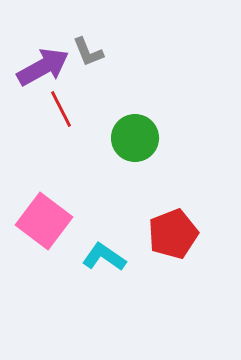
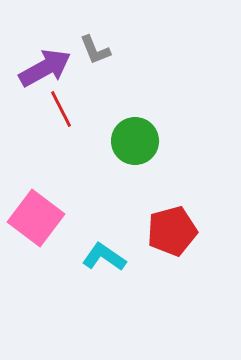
gray L-shape: moved 7 px right, 2 px up
purple arrow: moved 2 px right, 1 px down
green circle: moved 3 px down
pink square: moved 8 px left, 3 px up
red pentagon: moved 1 px left, 3 px up; rotated 6 degrees clockwise
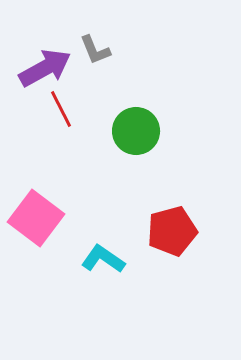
green circle: moved 1 px right, 10 px up
cyan L-shape: moved 1 px left, 2 px down
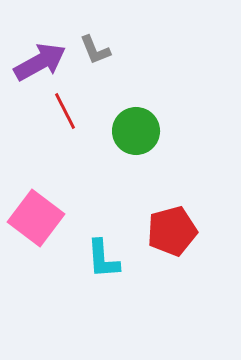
purple arrow: moved 5 px left, 6 px up
red line: moved 4 px right, 2 px down
cyan L-shape: rotated 129 degrees counterclockwise
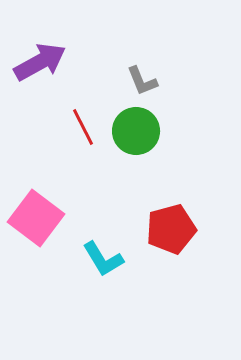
gray L-shape: moved 47 px right, 31 px down
red line: moved 18 px right, 16 px down
red pentagon: moved 1 px left, 2 px up
cyan L-shape: rotated 27 degrees counterclockwise
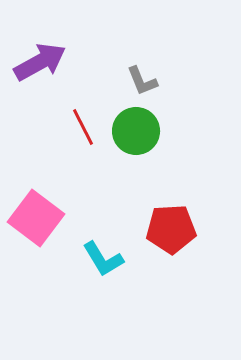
red pentagon: rotated 12 degrees clockwise
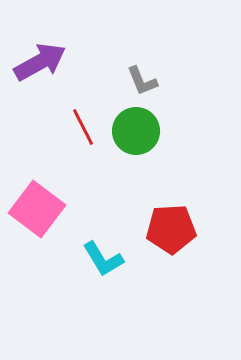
pink square: moved 1 px right, 9 px up
